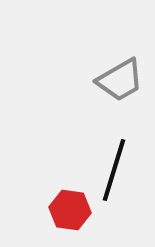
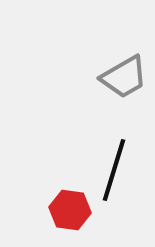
gray trapezoid: moved 4 px right, 3 px up
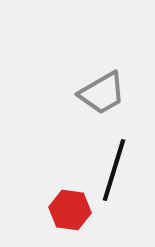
gray trapezoid: moved 22 px left, 16 px down
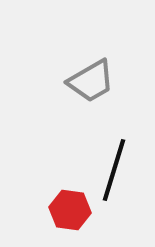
gray trapezoid: moved 11 px left, 12 px up
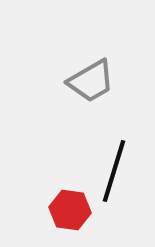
black line: moved 1 px down
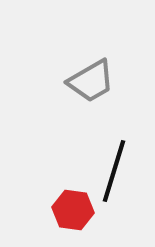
red hexagon: moved 3 px right
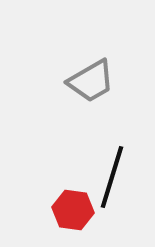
black line: moved 2 px left, 6 px down
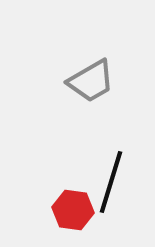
black line: moved 1 px left, 5 px down
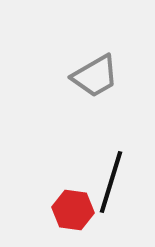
gray trapezoid: moved 4 px right, 5 px up
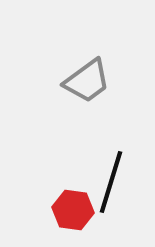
gray trapezoid: moved 8 px left, 5 px down; rotated 6 degrees counterclockwise
